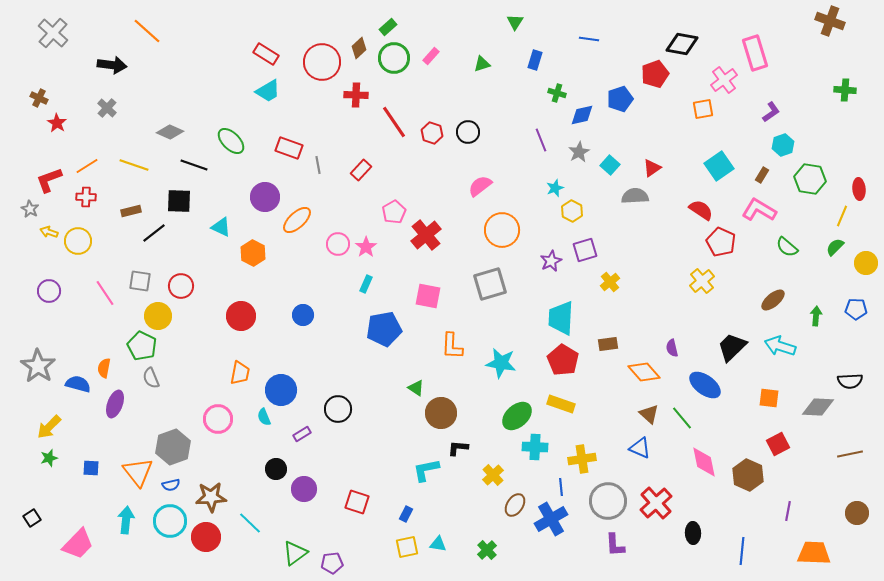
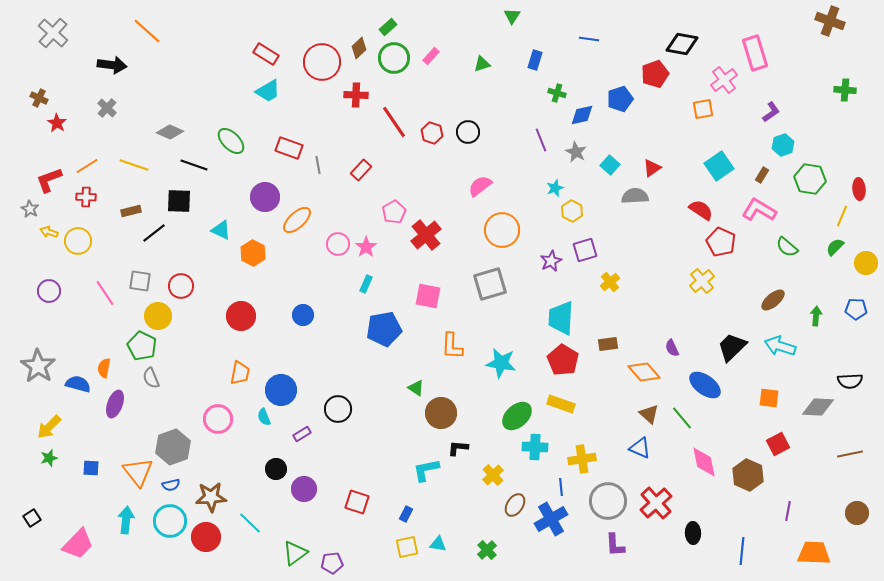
green triangle at (515, 22): moved 3 px left, 6 px up
gray star at (579, 152): moved 3 px left; rotated 15 degrees counterclockwise
cyan triangle at (221, 227): moved 3 px down
purple semicircle at (672, 348): rotated 12 degrees counterclockwise
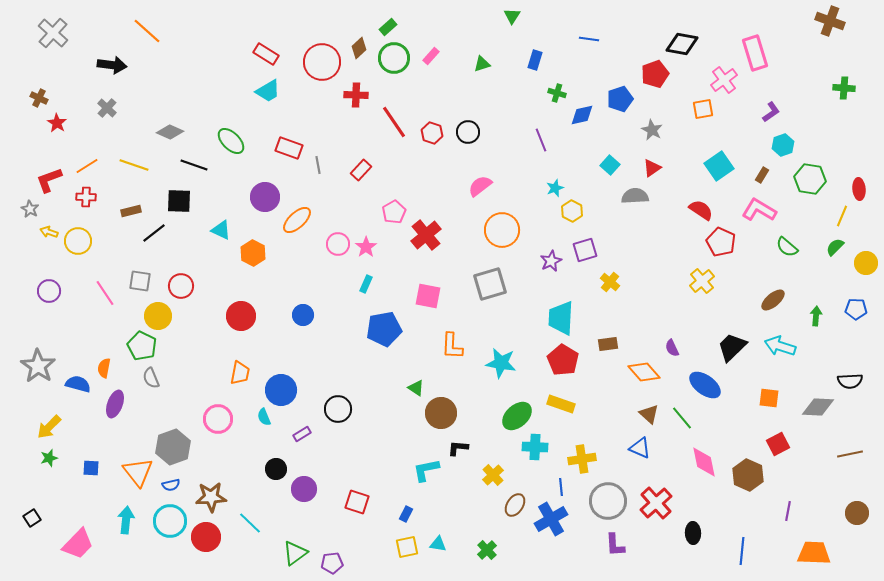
green cross at (845, 90): moved 1 px left, 2 px up
gray star at (576, 152): moved 76 px right, 22 px up
yellow cross at (610, 282): rotated 12 degrees counterclockwise
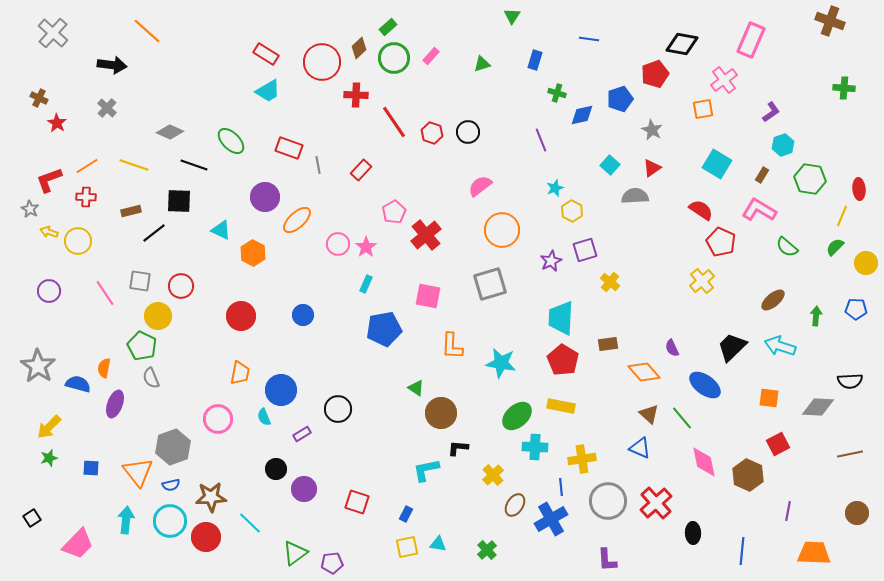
pink rectangle at (755, 53): moved 4 px left, 13 px up; rotated 40 degrees clockwise
cyan square at (719, 166): moved 2 px left, 2 px up; rotated 24 degrees counterclockwise
yellow rectangle at (561, 404): moved 2 px down; rotated 8 degrees counterclockwise
purple L-shape at (615, 545): moved 8 px left, 15 px down
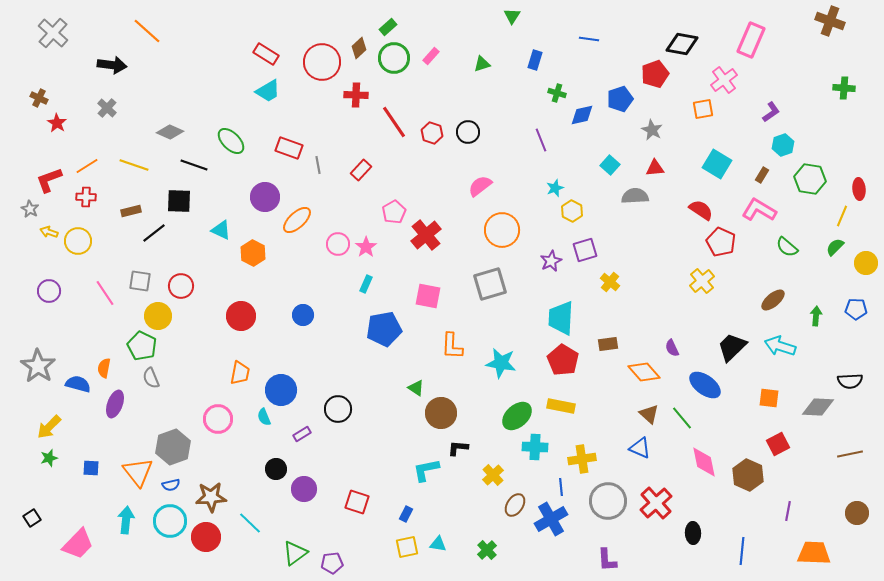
red triangle at (652, 168): moved 3 px right; rotated 30 degrees clockwise
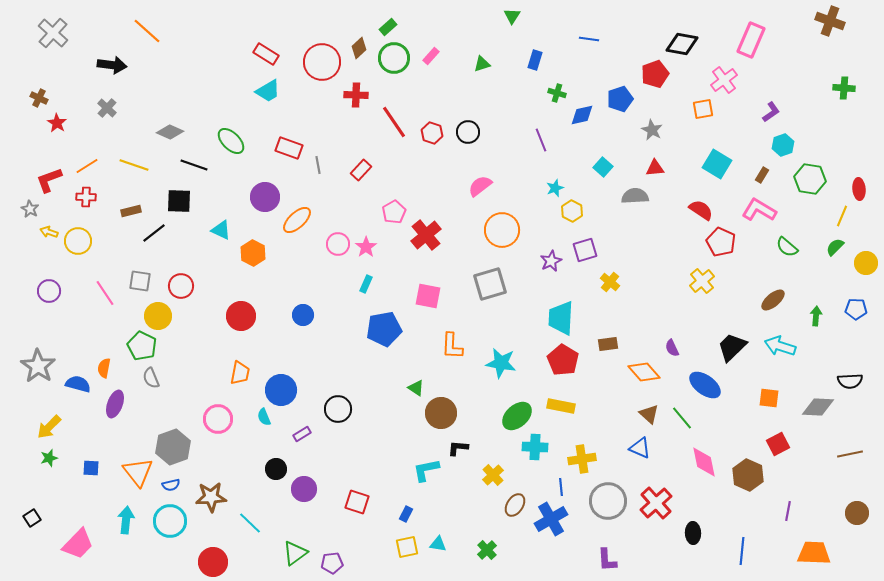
cyan square at (610, 165): moved 7 px left, 2 px down
red circle at (206, 537): moved 7 px right, 25 px down
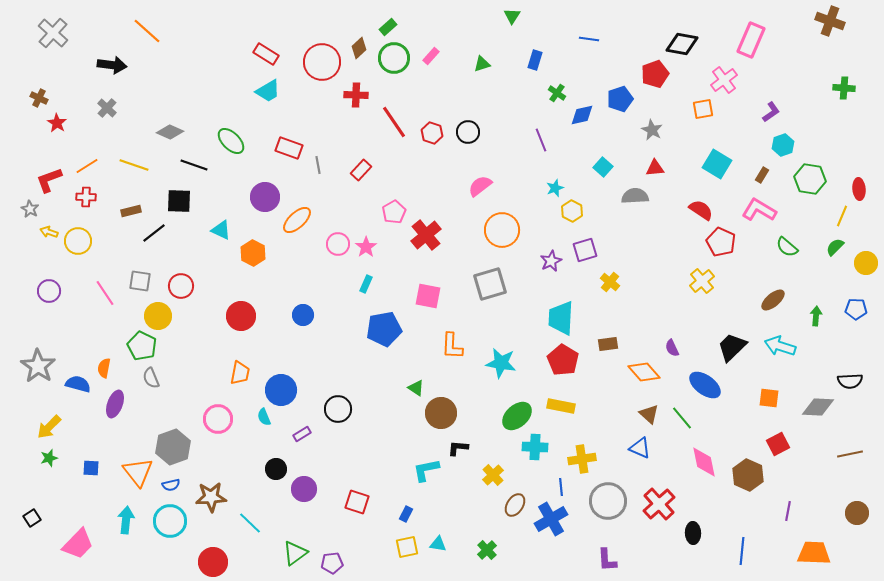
green cross at (557, 93): rotated 18 degrees clockwise
red cross at (656, 503): moved 3 px right, 1 px down
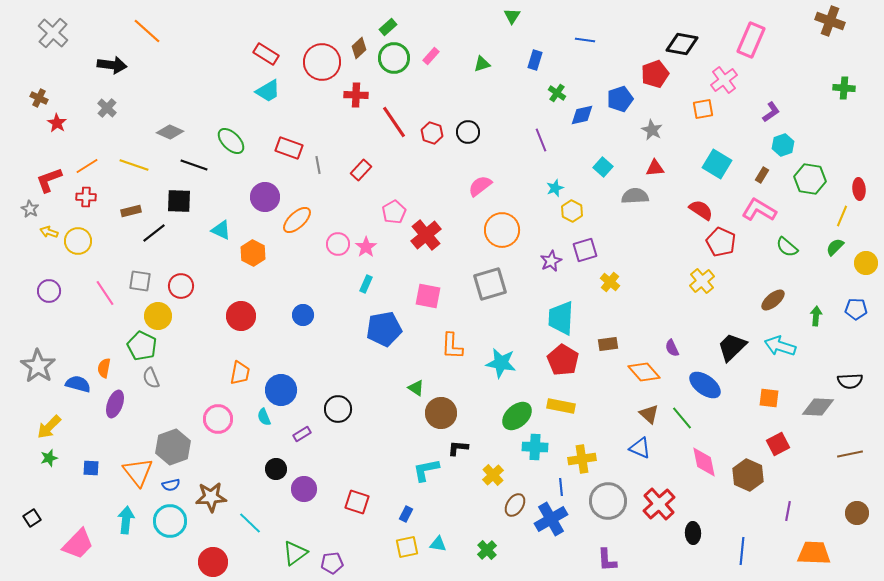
blue line at (589, 39): moved 4 px left, 1 px down
